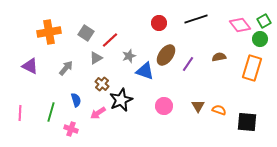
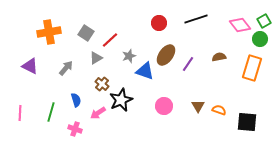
pink cross: moved 4 px right
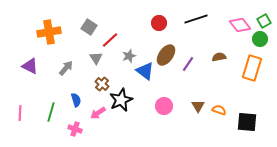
gray square: moved 3 px right, 6 px up
gray triangle: rotated 32 degrees counterclockwise
blue triangle: rotated 18 degrees clockwise
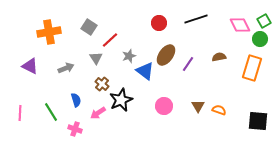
pink diamond: rotated 10 degrees clockwise
gray arrow: rotated 28 degrees clockwise
green line: rotated 48 degrees counterclockwise
black square: moved 11 px right, 1 px up
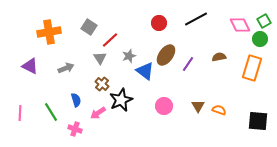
black line: rotated 10 degrees counterclockwise
gray triangle: moved 4 px right
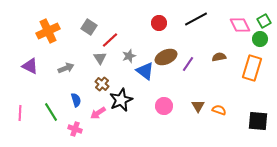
orange cross: moved 1 px left, 1 px up; rotated 15 degrees counterclockwise
brown ellipse: moved 2 px down; rotated 30 degrees clockwise
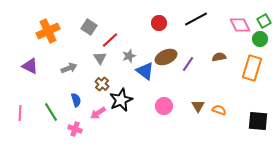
gray arrow: moved 3 px right
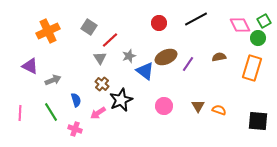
green circle: moved 2 px left, 1 px up
gray arrow: moved 16 px left, 12 px down
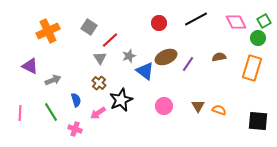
pink diamond: moved 4 px left, 3 px up
brown cross: moved 3 px left, 1 px up
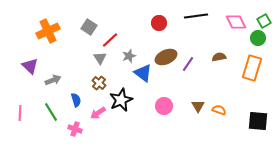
black line: moved 3 px up; rotated 20 degrees clockwise
purple triangle: rotated 18 degrees clockwise
blue triangle: moved 2 px left, 2 px down
